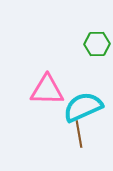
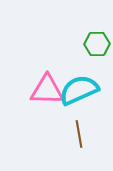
cyan semicircle: moved 4 px left, 17 px up
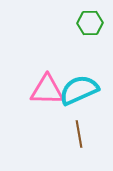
green hexagon: moved 7 px left, 21 px up
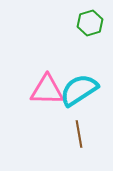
green hexagon: rotated 15 degrees counterclockwise
cyan semicircle: rotated 9 degrees counterclockwise
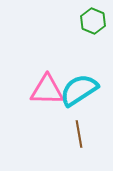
green hexagon: moved 3 px right, 2 px up; rotated 20 degrees counterclockwise
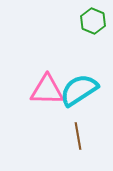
brown line: moved 1 px left, 2 px down
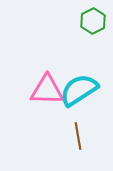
green hexagon: rotated 10 degrees clockwise
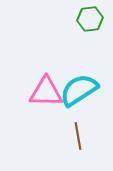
green hexagon: moved 3 px left, 2 px up; rotated 20 degrees clockwise
pink triangle: moved 1 px left, 2 px down
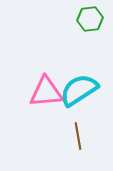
pink triangle: rotated 6 degrees counterclockwise
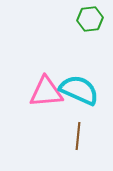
cyan semicircle: rotated 57 degrees clockwise
brown line: rotated 16 degrees clockwise
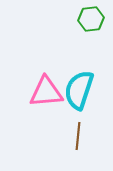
green hexagon: moved 1 px right
cyan semicircle: rotated 96 degrees counterclockwise
